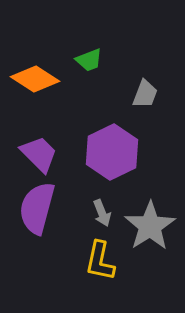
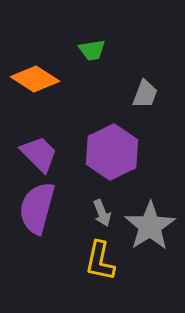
green trapezoid: moved 3 px right, 10 px up; rotated 12 degrees clockwise
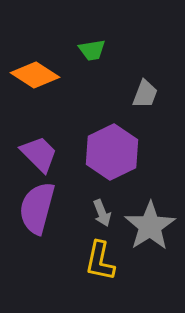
orange diamond: moved 4 px up
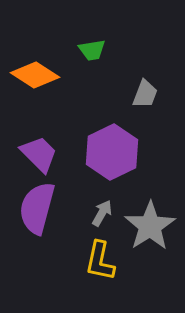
gray arrow: rotated 128 degrees counterclockwise
